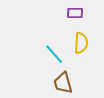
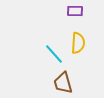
purple rectangle: moved 2 px up
yellow semicircle: moved 3 px left
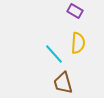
purple rectangle: rotated 28 degrees clockwise
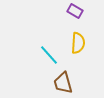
cyan line: moved 5 px left, 1 px down
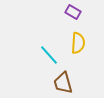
purple rectangle: moved 2 px left, 1 px down
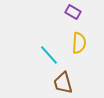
yellow semicircle: moved 1 px right
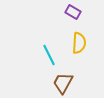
cyan line: rotated 15 degrees clockwise
brown trapezoid: rotated 45 degrees clockwise
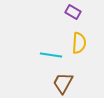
cyan line: moved 2 px right; rotated 55 degrees counterclockwise
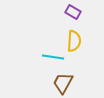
yellow semicircle: moved 5 px left, 2 px up
cyan line: moved 2 px right, 2 px down
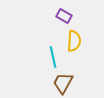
purple rectangle: moved 9 px left, 4 px down
cyan line: rotated 70 degrees clockwise
